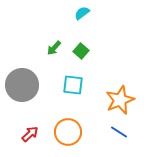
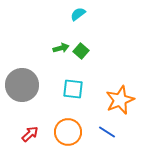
cyan semicircle: moved 4 px left, 1 px down
green arrow: moved 7 px right; rotated 147 degrees counterclockwise
cyan square: moved 4 px down
blue line: moved 12 px left
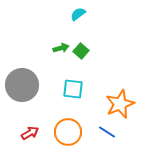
orange star: moved 4 px down
red arrow: moved 1 px up; rotated 12 degrees clockwise
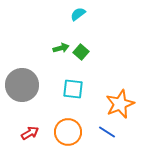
green square: moved 1 px down
